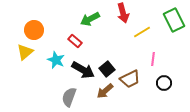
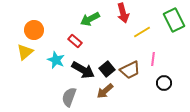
brown trapezoid: moved 9 px up
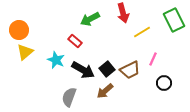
orange circle: moved 15 px left
pink line: rotated 16 degrees clockwise
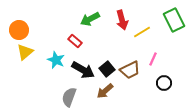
red arrow: moved 1 px left, 7 px down
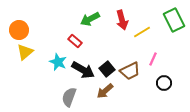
cyan star: moved 2 px right, 2 px down
brown trapezoid: moved 1 px down
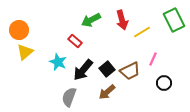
green arrow: moved 1 px right, 1 px down
black arrow: rotated 100 degrees clockwise
brown arrow: moved 2 px right, 1 px down
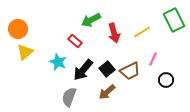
red arrow: moved 8 px left, 13 px down
orange circle: moved 1 px left, 1 px up
black circle: moved 2 px right, 3 px up
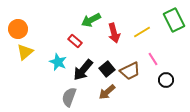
pink line: rotated 56 degrees counterclockwise
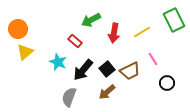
red arrow: rotated 24 degrees clockwise
black circle: moved 1 px right, 3 px down
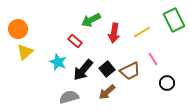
gray semicircle: rotated 54 degrees clockwise
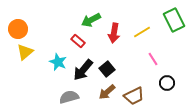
red rectangle: moved 3 px right
brown trapezoid: moved 4 px right, 25 px down
